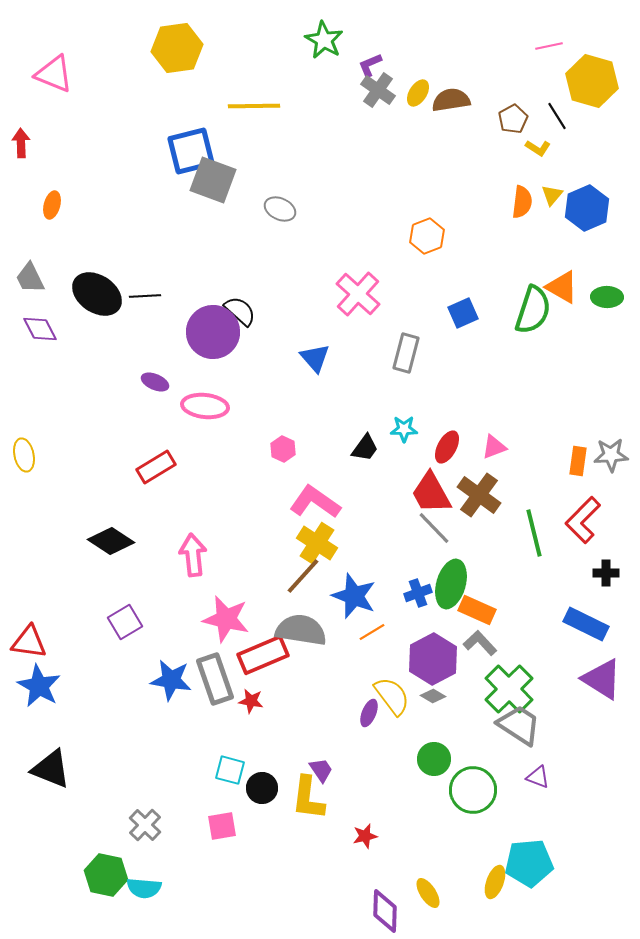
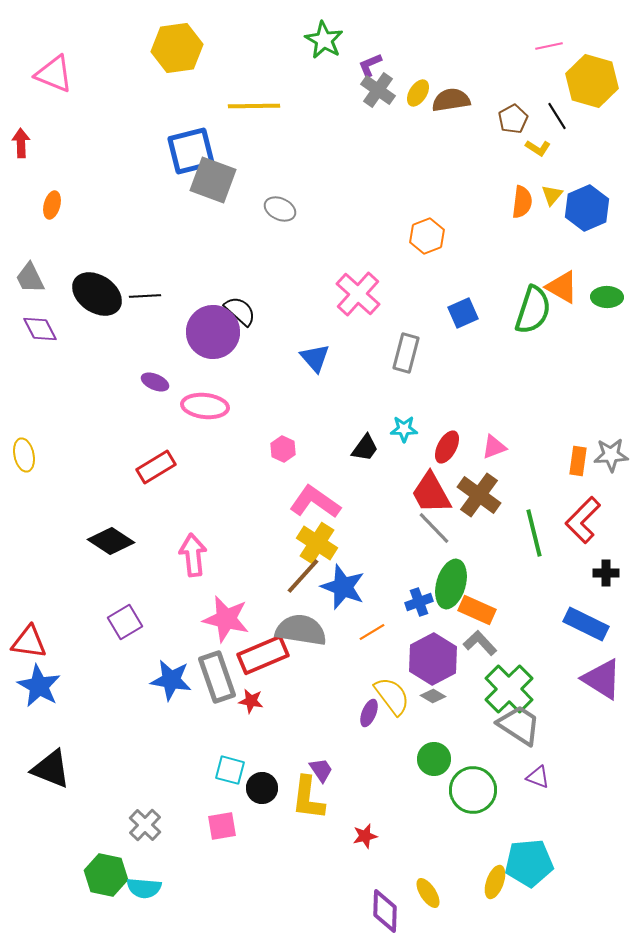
blue cross at (418, 593): moved 1 px right, 9 px down
blue star at (354, 596): moved 11 px left, 9 px up
gray rectangle at (215, 679): moved 2 px right, 2 px up
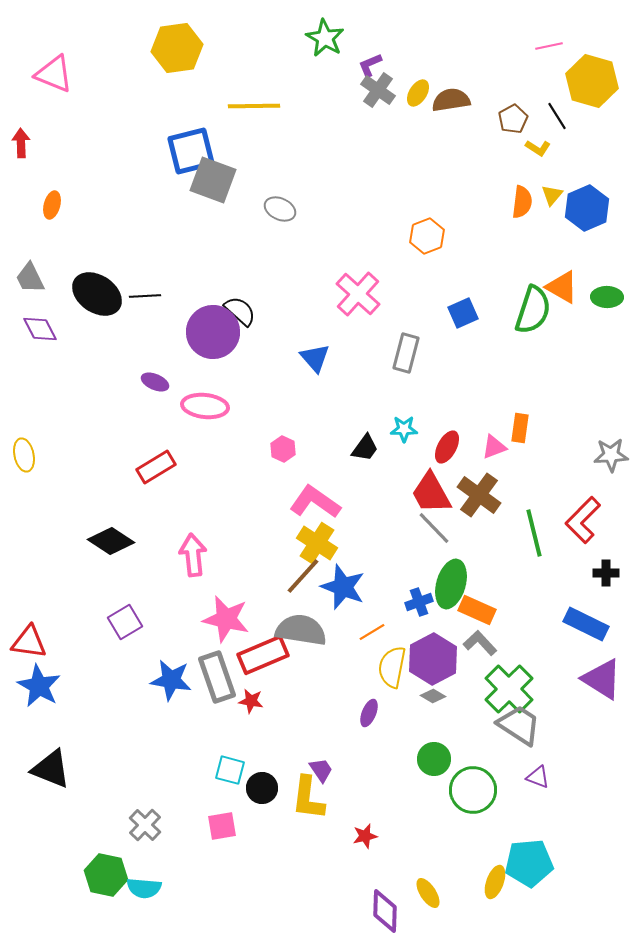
green star at (324, 40): moved 1 px right, 2 px up
orange rectangle at (578, 461): moved 58 px left, 33 px up
yellow semicircle at (392, 696): moved 29 px up; rotated 132 degrees counterclockwise
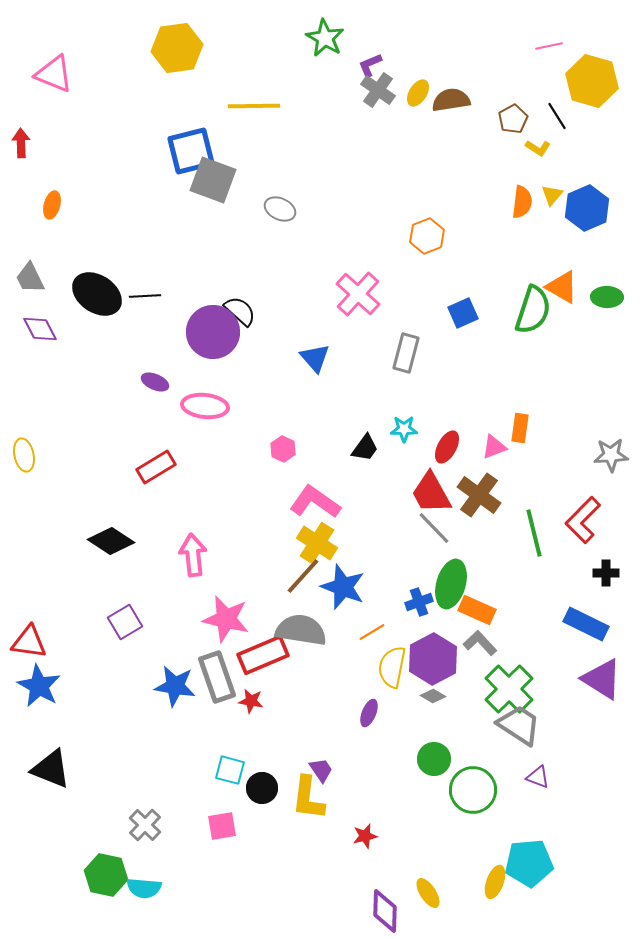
blue star at (171, 680): moved 4 px right, 6 px down
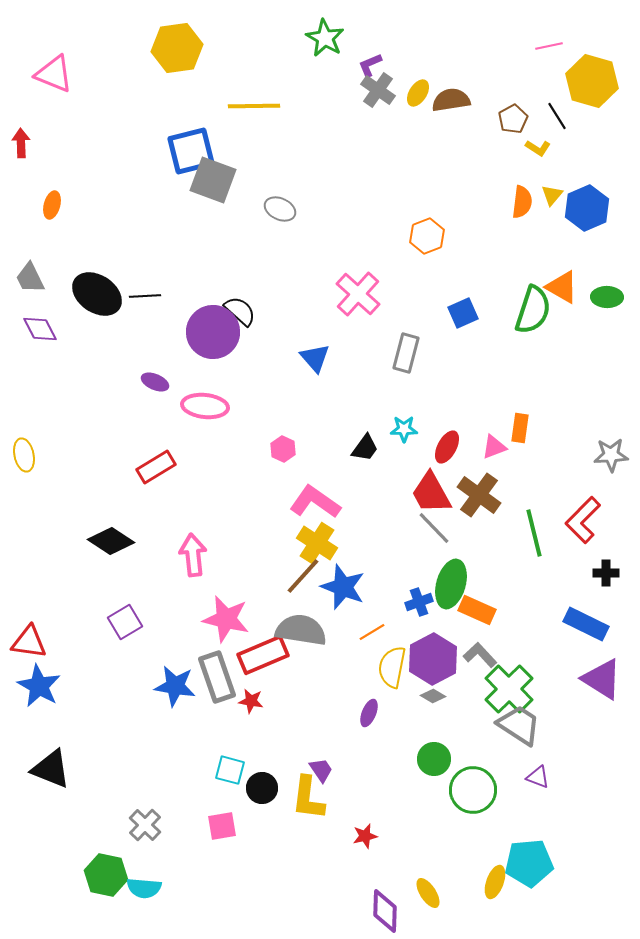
gray L-shape at (480, 643): moved 12 px down
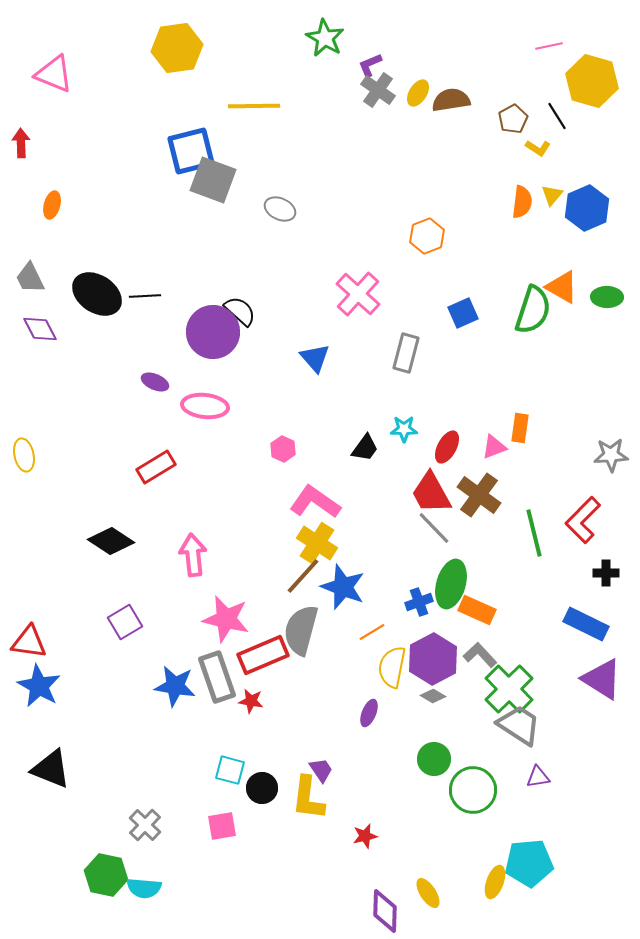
gray semicircle at (301, 630): rotated 84 degrees counterclockwise
purple triangle at (538, 777): rotated 30 degrees counterclockwise
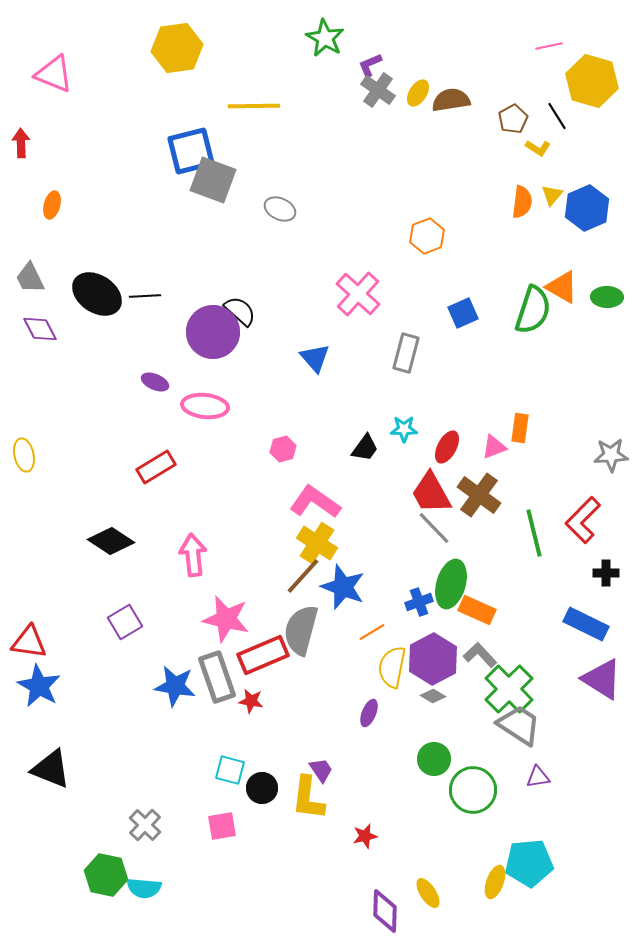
pink hexagon at (283, 449): rotated 20 degrees clockwise
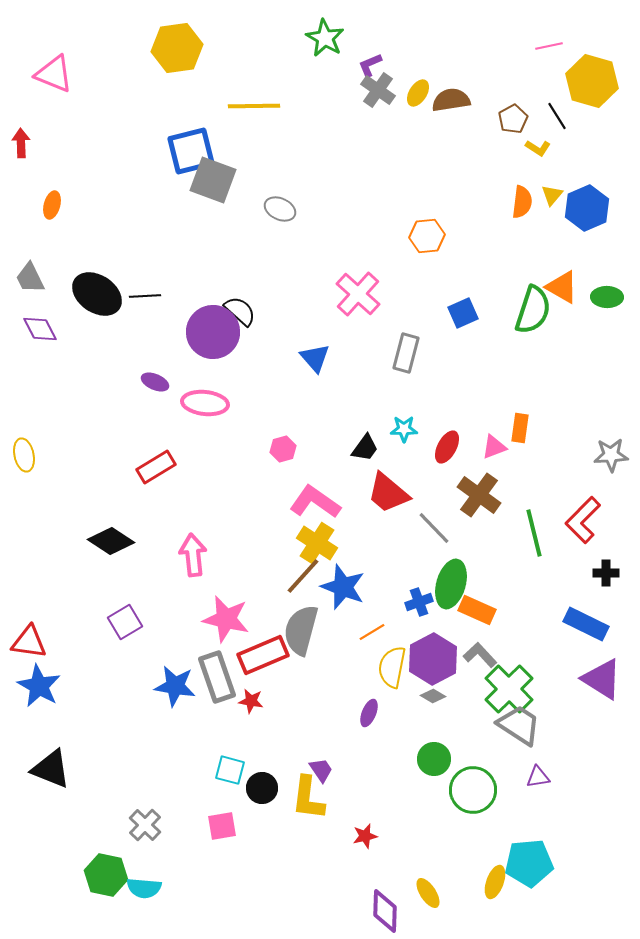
orange hexagon at (427, 236): rotated 16 degrees clockwise
pink ellipse at (205, 406): moved 3 px up
red trapezoid at (431, 493): moved 43 px left; rotated 21 degrees counterclockwise
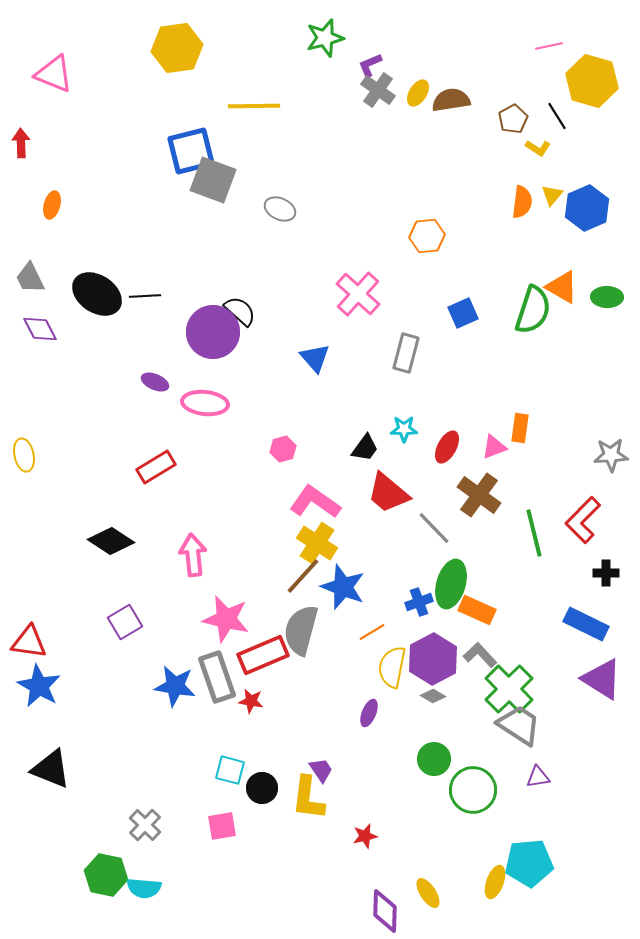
green star at (325, 38): rotated 27 degrees clockwise
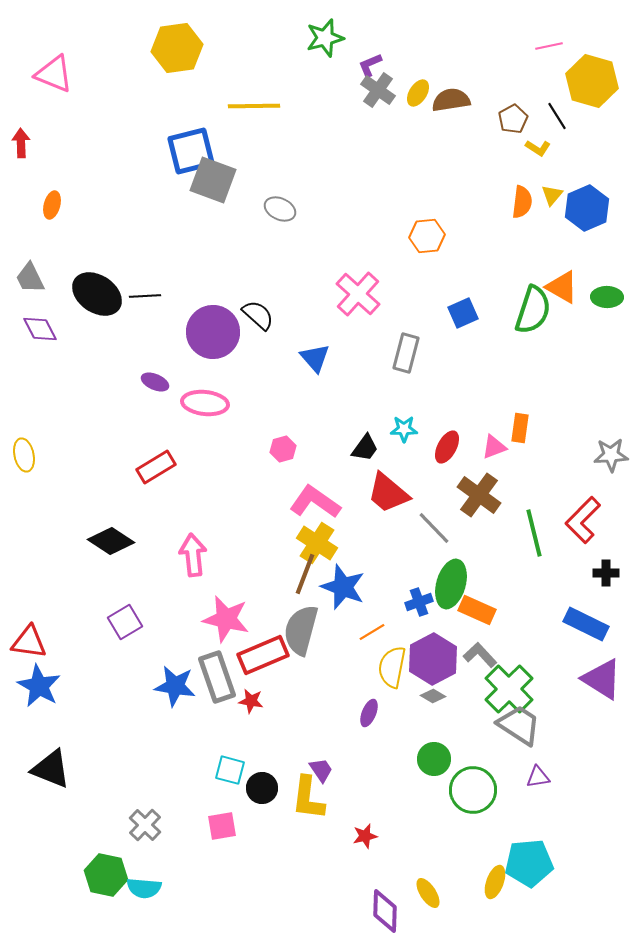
black semicircle at (240, 311): moved 18 px right, 4 px down
brown line at (303, 576): moved 2 px right, 2 px up; rotated 21 degrees counterclockwise
